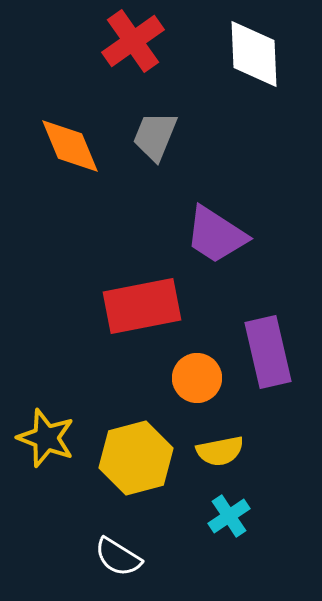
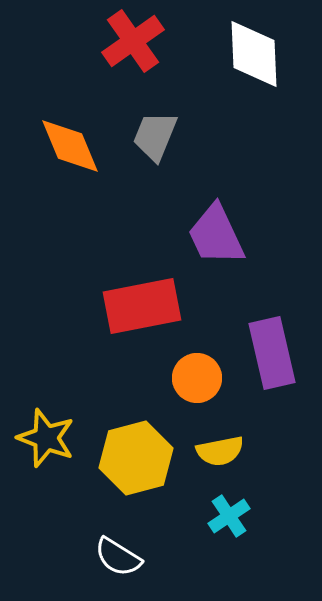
purple trapezoid: rotated 32 degrees clockwise
purple rectangle: moved 4 px right, 1 px down
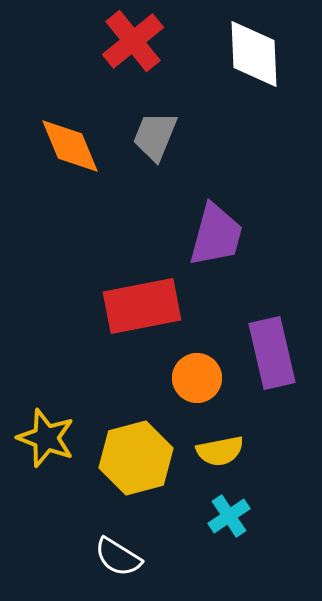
red cross: rotated 4 degrees counterclockwise
purple trapezoid: rotated 140 degrees counterclockwise
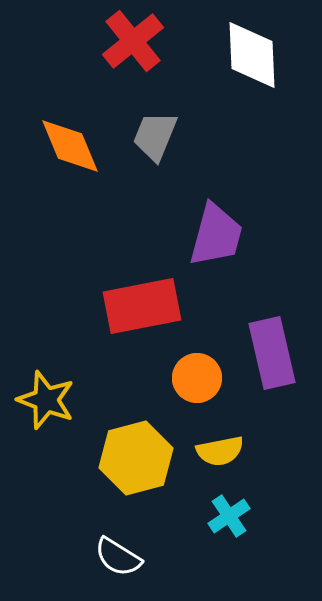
white diamond: moved 2 px left, 1 px down
yellow star: moved 38 px up
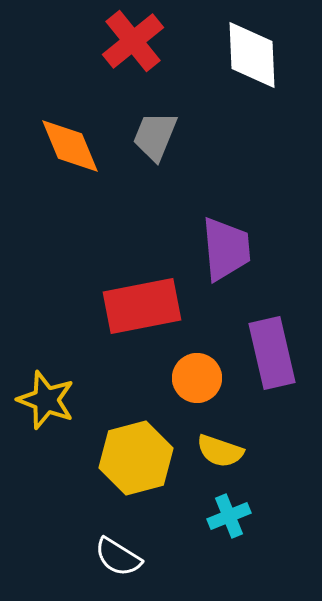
purple trapezoid: moved 10 px right, 14 px down; rotated 20 degrees counterclockwise
yellow semicircle: rotated 30 degrees clockwise
cyan cross: rotated 12 degrees clockwise
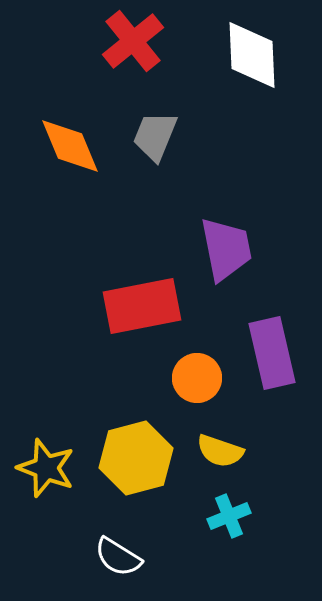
purple trapezoid: rotated 6 degrees counterclockwise
yellow star: moved 68 px down
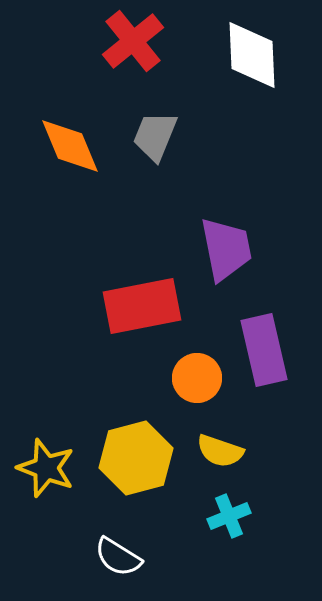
purple rectangle: moved 8 px left, 3 px up
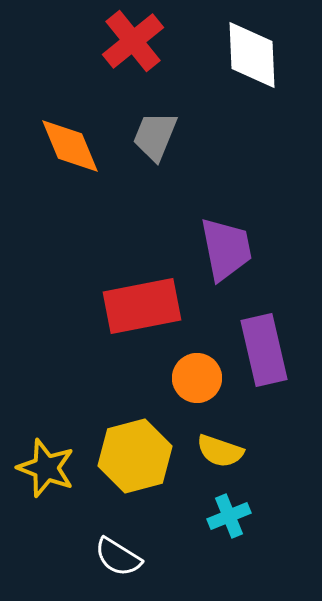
yellow hexagon: moved 1 px left, 2 px up
